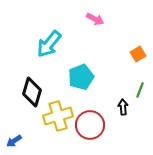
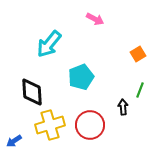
black diamond: rotated 20 degrees counterclockwise
yellow cross: moved 8 px left, 9 px down
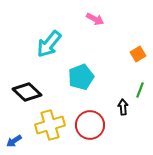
black diamond: moved 5 px left; rotated 44 degrees counterclockwise
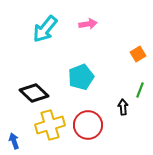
pink arrow: moved 7 px left, 5 px down; rotated 36 degrees counterclockwise
cyan arrow: moved 4 px left, 15 px up
black diamond: moved 7 px right, 1 px down
red circle: moved 2 px left
blue arrow: rotated 105 degrees clockwise
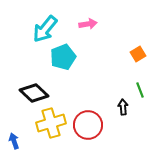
cyan pentagon: moved 18 px left, 20 px up
green line: rotated 42 degrees counterclockwise
yellow cross: moved 1 px right, 2 px up
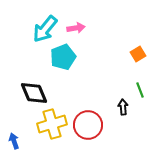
pink arrow: moved 12 px left, 4 px down
black diamond: rotated 24 degrees clockwise
yellow cross: moved 1 px right, 1 px down
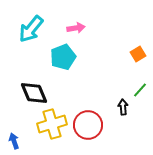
cyan arrow: moved 14 px left
green line: rotated 63 degrees clockwise
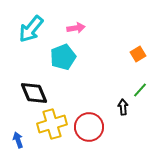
red circle: moved 1 px right, 2 px down
blue arrow: moved 4 px right, 1 px up
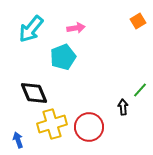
orange square: moved 33 px up
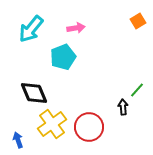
green line: moved 3 px left
yellow cross: rotated 20 degrees counterclockwise
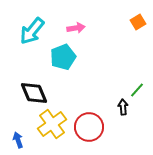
orange square: moved 1 px down
cyan arrow: moved 1 px right, 2 px down
